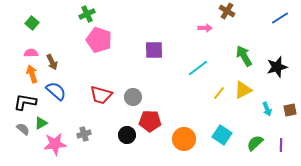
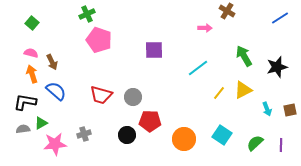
pink semicircle: rotated 16 degrees clockwise
gray semicircle: rotated 48 degrees counterclockwise
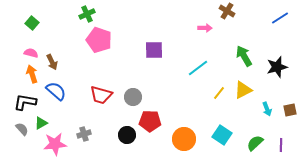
gray semicircle: moved 1 px left; rotated 56 degrees clockwise
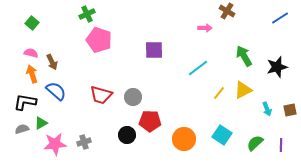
gray semicircle: rotated 64 degrees counterclockwise
gray cross: moved 8 px down
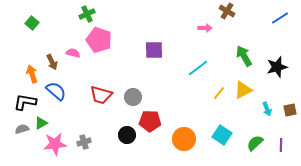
pink semicircle: moved 42 px right
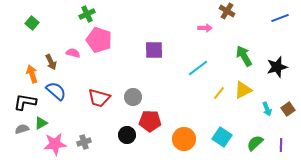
blue line: rotated 12 degrees clockwise
brown arrow: moved 1 px left
red trapezoid: moved 2 px left, 3 px down
brown square: moved 2 px left, 1 px up; rotated 24 degrees counterclockwise
cyan square: moved 2 px down
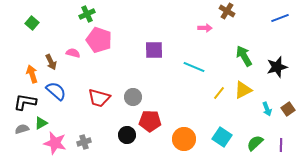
cyan line: moved 4 px left, 1 px up; rotated 60 degrees clockwise
pink star: moved 1 px up; rotated 20 degrees clockwise
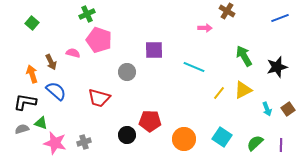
gray circle: moved 6 px left, 25 px up
green triangle: rotated 48 degrees clockwise
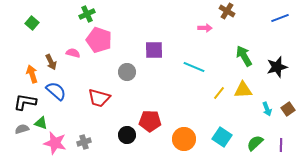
yellow triangle: rotated 24 degrees clockwise
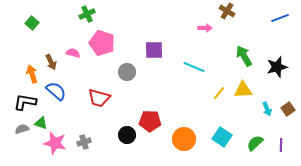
pink pentagon: moved 3 px right, 3 px down
